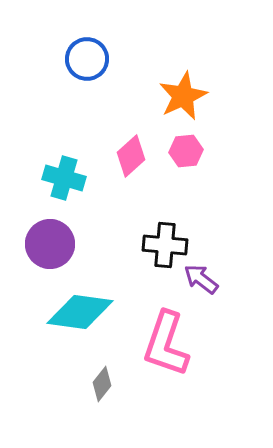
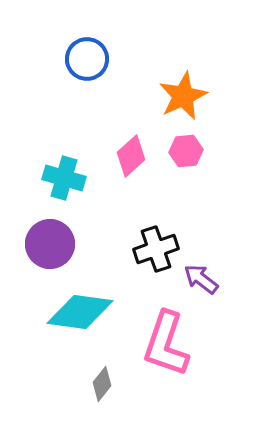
black cross: moved 9 px left, 4 px down; rotated 24 degrees counterclockwise
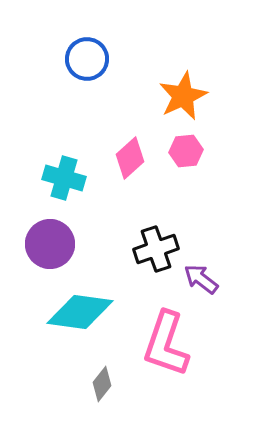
pink diamond: moved 1 px left, 2 px down
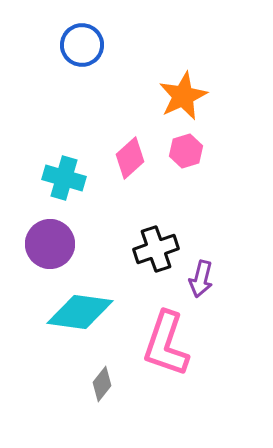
blue circle: moved 5 px left, 14 px up
pink hexagon: rotated 12 degrees counterclockwise
purple arrow: rotated 114 degrees counterclockwise
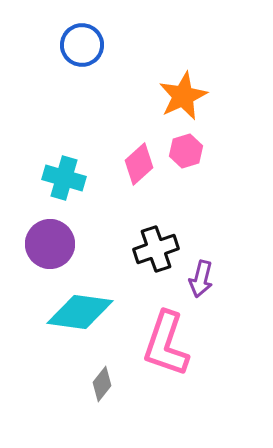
pink diamond: moved 9 px right, 6 px down
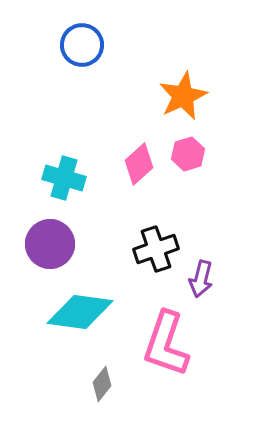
pink hexagon: moved 2 px right, 3 px down
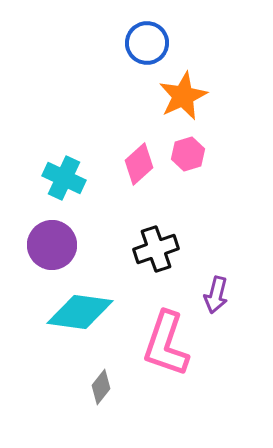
blue circle: moved 65 px right, 2 px up
cyan cross: rotated 9 degrees clockwise
purple circle: moved 2 px right, 1 px down
purple arrow: moved 15 px right, 16 px down
gray diamond: moved 1 px left, 3 px down
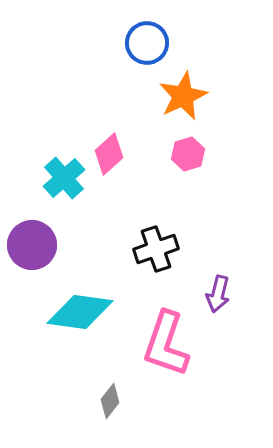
pink diamond: moved 30 px left, 10 px up
cyan cross: rotated 24 degrees clockwise
purple circle: moved 20 px left
purple arrow: moved 2 px right, 1 px up
gray diamond: moved 9 px right, 14 px down
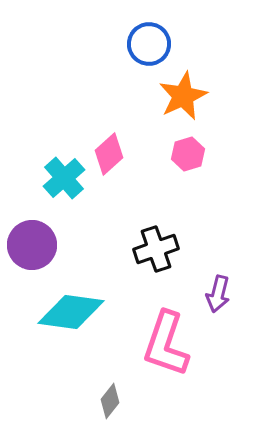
blue circle: moved 2 px right, 1 px down
cyan diamond: moved 9 px left
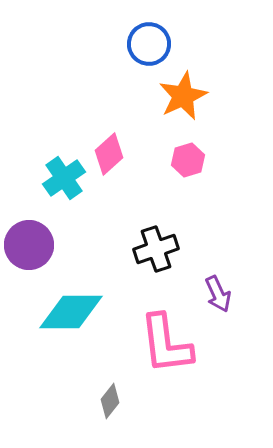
pink hexagon: moved 6 px down
cyan cross: rotated 6 degrees clockwise
purple circle: moved 3 px left
purple arrow: rotated 39 degrees counterclockwise
cyan diamond: rotated 8 degrees counterclockwise
pink L-shape: rotated 26 degrees counterclockwise
